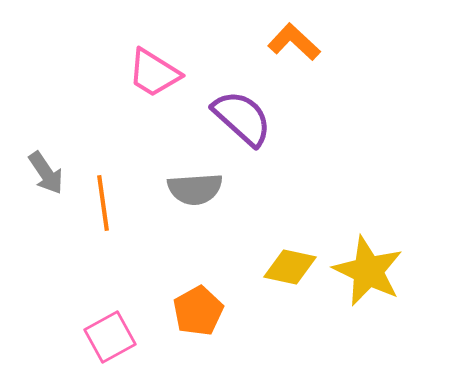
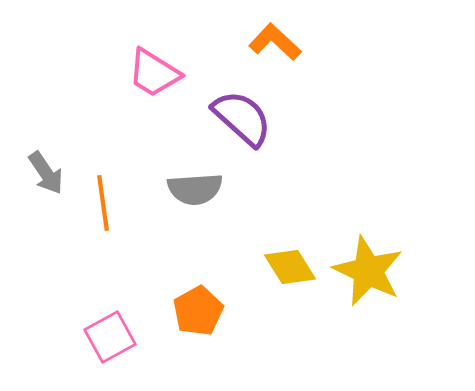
orange L-shape: moved 19 px left
yellow diamond: rotated 46 degrees clockwise
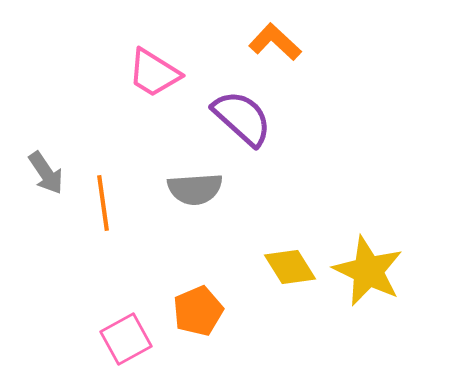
orange pentagon: rotated 6 degrees clockwise
pink square: moved 16 px right, 2 px down
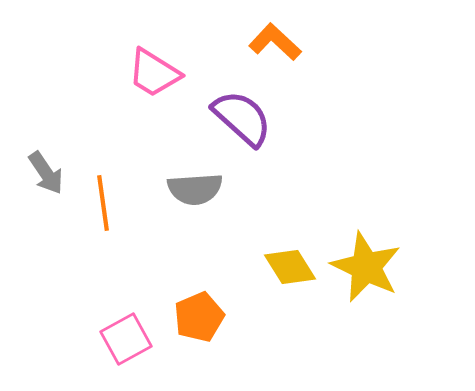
yellow star: moved 2 px left, 4 px up
orange pentagon: moved 1 px right, 6 px down
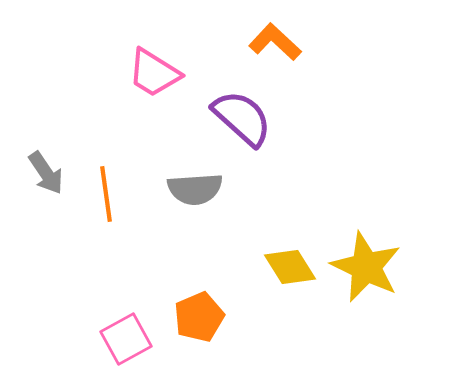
orange line: moved 3 px right, 9 px up
